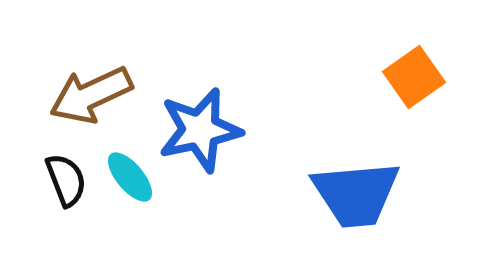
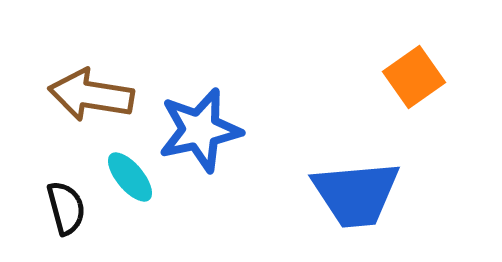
brown arrow: rotated 34 degrees clockwise
black semicircle: moved 28 px down; rotated 6 degrees clockwise
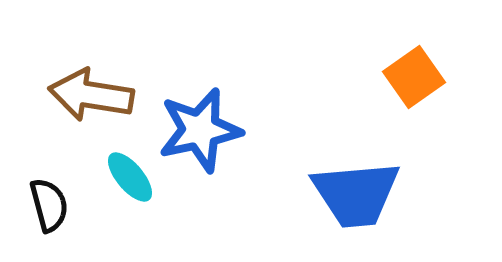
black semicircle: moved 17 px left, 3 px up
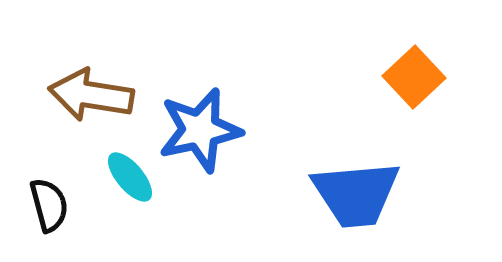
orange square: rotated 8 degrees counterclockwise
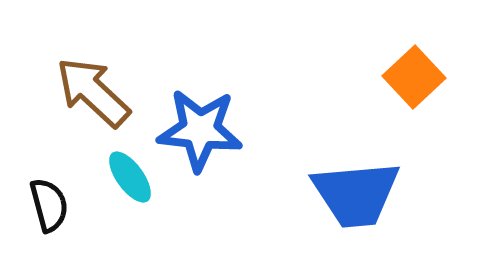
brown arrow: moved 2 px right, 3 px up; rotated 34 degrees clockwise
blue star: rotated 18 degrees clockwise
cyan ellipse: rotated 4 degrees clockwise
